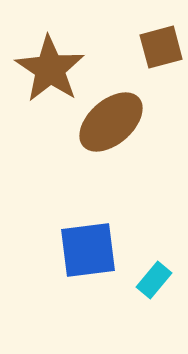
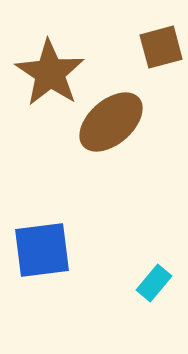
brown star: moved 4 px down
blue square: moved 46 px left
cyan rectangle: moved 3 px down
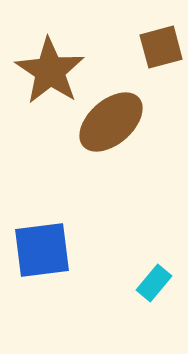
brown star: moved 2 px up
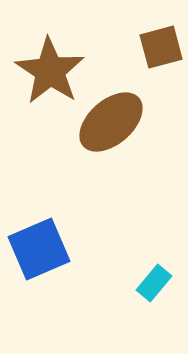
blue square: moved 3 px left, 1 px up; rotated 16 degrees counterclockwise
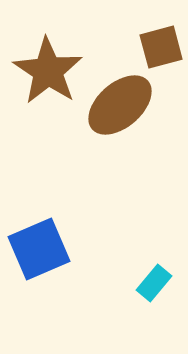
brown star: moved 2 px left
brown ellipse: moved 9 px right, 17 px up
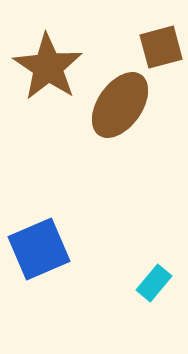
brown star: moved 4 px up
brown ellipse: rotated 14 degrees counterclockwise
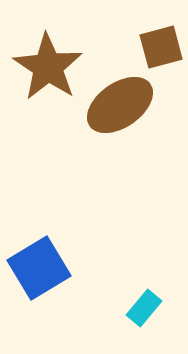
brown ellipse: rotated 20 degrees clockwise
blue square: moved 19 px down; rotated 8 degrees counterclockwise
cyan rectangle: moved 10 px left, 25 px down
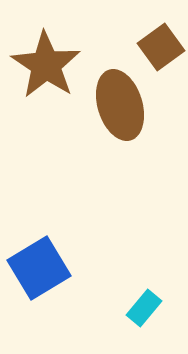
brown square: rotated 21 degrees counterclockwise
brown star: moved 2 px left, 2 px up
brown ellipse: rotated 72 degrees counterclockwise
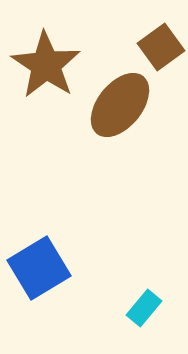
brown ellipse: rotated 56 degrees clockwise
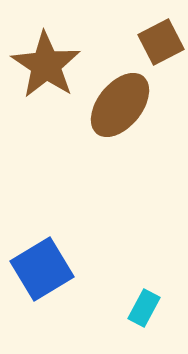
brown square: moved 5 px up; rotated 9 degrees clockwise
blue square: moved 3 px right, 1 px down
cyan rectangle: rotated 12 degrees counterclockwise
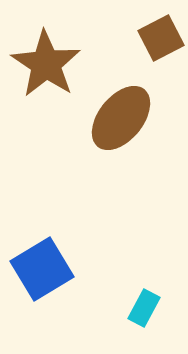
brown square: moved 4 px up
brown star: moved 1 px up
brown ellipse: moved 1 px right, 13 px down
